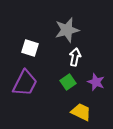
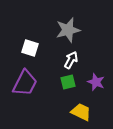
gray star: moved 1 px right
white arrow: moved 4 px left, 3 px down; rotated 18 degrees clockwise
green square: rotated 21 degrees clockwise
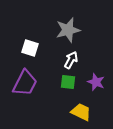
green square: rotated 21 degrees clockwise
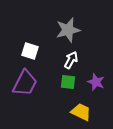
white square: moved 3 px down
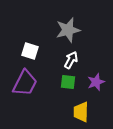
purple star: rotated 30 degrees clockwise
yellow trapezoid: rotated 115 degrees counterclockwise
